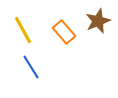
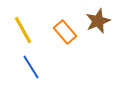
orange rectangle: moved 1 px right
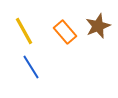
brown star: moved 5 px down
yellow line: moved 1 px right, 1 px down
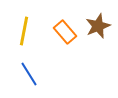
yellow line: rotated 40 degrees clockwise
blue line: moved 2 px left, 7 px down
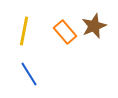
brown star: moved 4 px left
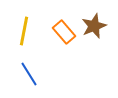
orange rectangle: moved 1 px left
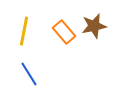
brown star: rotated 10 degrees clockwise
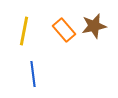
orange rectangle: moved 2 px up
blue line: moved 4 px right; rotated 25 degrees clockwise
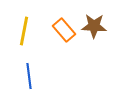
brown star: rotated 15 degrees clockwise
blue line: moved 4 px left, 2 px down
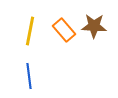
yellow line: moved 6 px right
